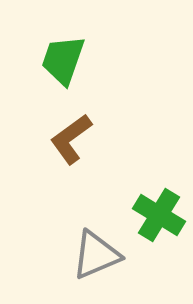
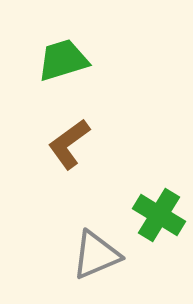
green trapezoid: rotated 54 degrees clockwise
brown L-shape: moved 2 px left, 5 px down
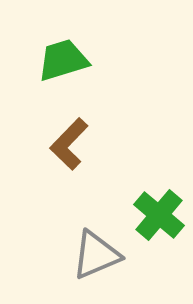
brown L-shape: rotated 10 degrees counterclockwise
green cross: rotated 9 degrees clockwise
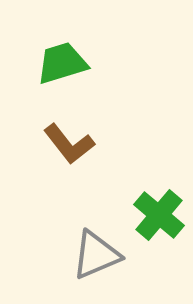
green trapezoid: moved 1 px left, 3 px down
brown L-shape: rotated 82 degrees counterclockwise
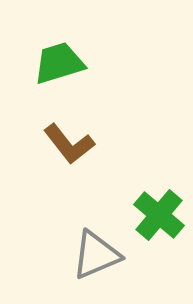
green trapezoid: moved 3 px left
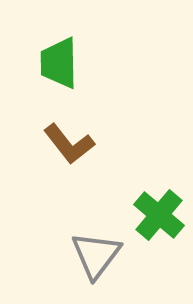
green trapezoid: rotated 74 degrees counterclockwise
gray triangle: rotated 30 degrees counterclockwise
